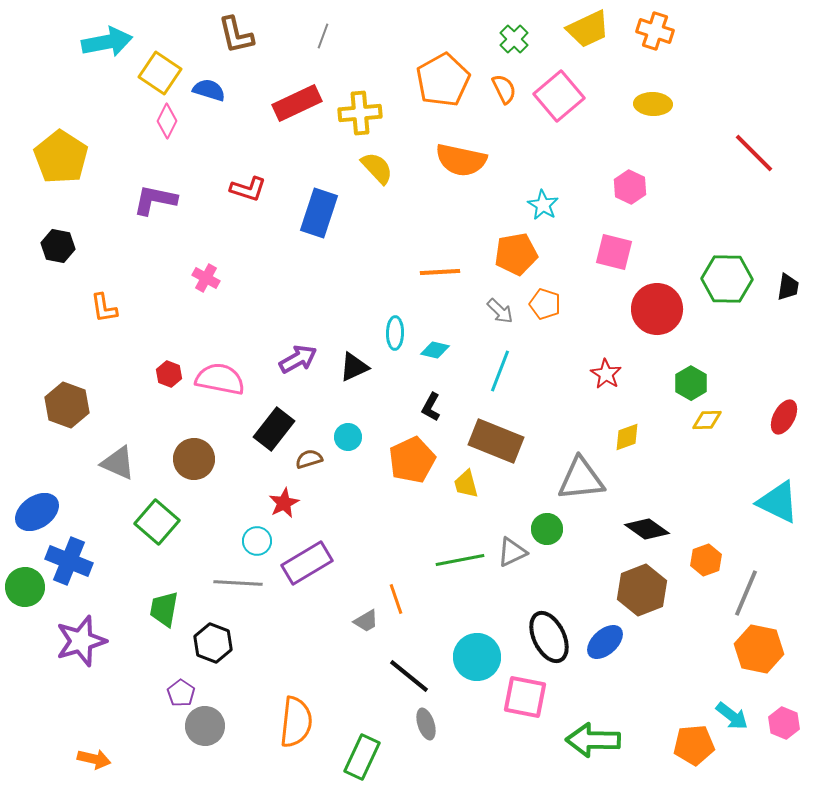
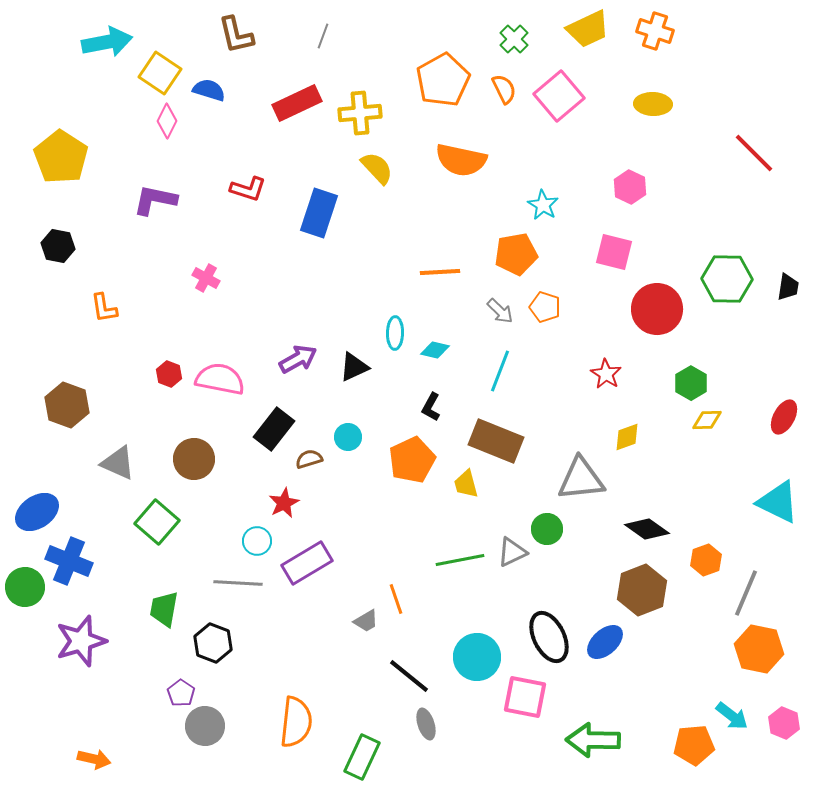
orange pentagon at (545, 304): moved 3 px down
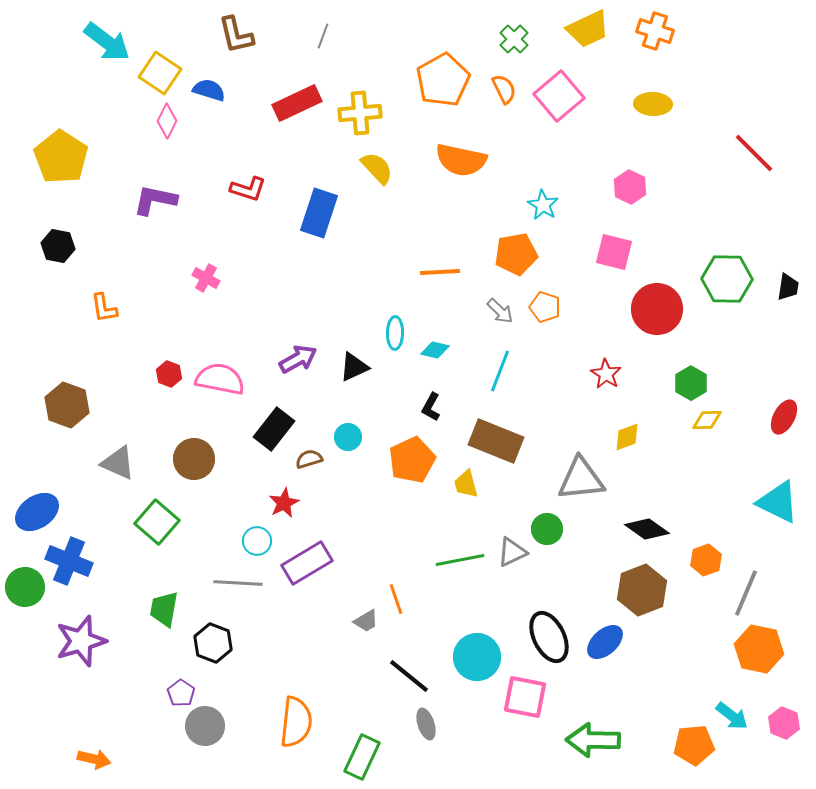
cyan arrow at (107, 42): rotated 48 degrees clockwise
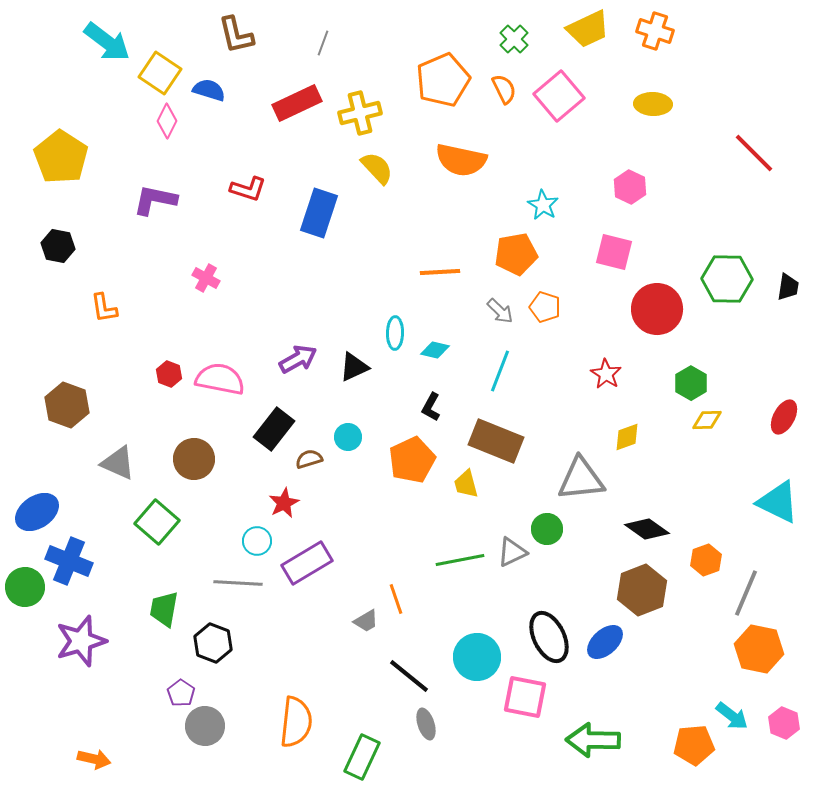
gray line at (323, 36): moved 7 px down
orange pentagon at (443, 80): rotated 6 degrees clockwise
yellow cross at (360, 113): rotated 9 degrees counterclockwise
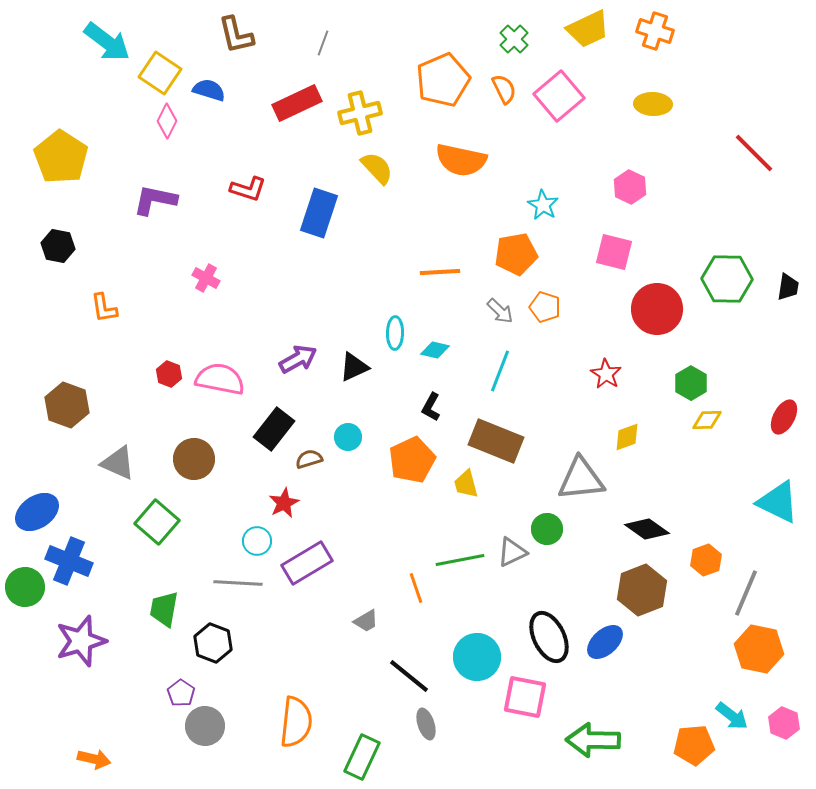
orange line at (396, 599): moved 20 px right, 11 px up
